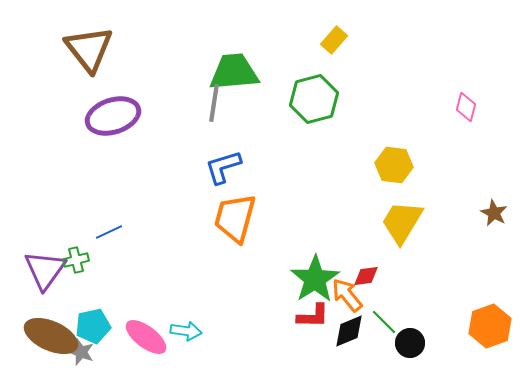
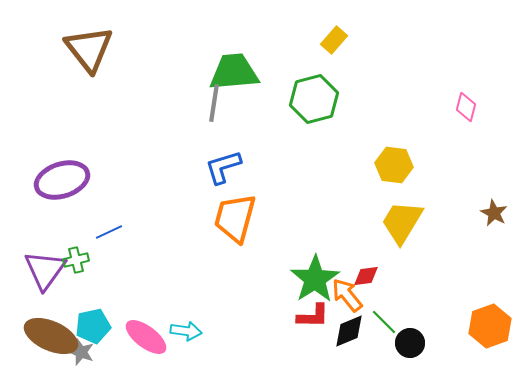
purple ellipse: moved 51 px left, 64 px down
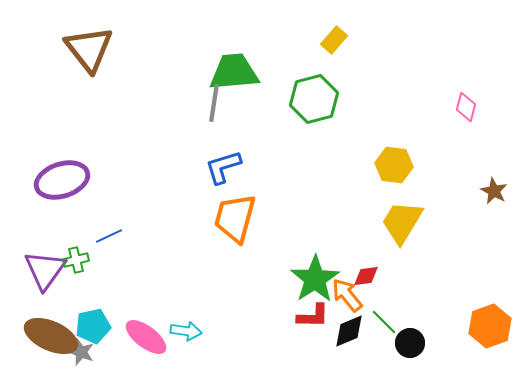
brown star: moved 22 px up
blue line: moved 4 px down
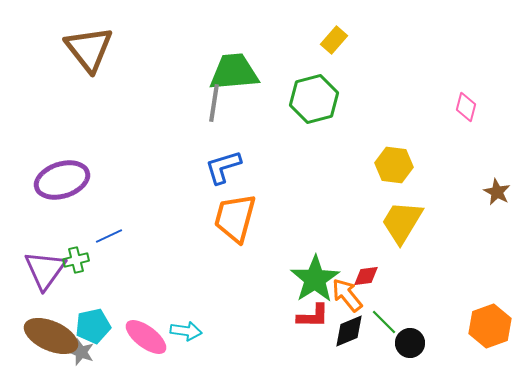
brown star: moved 3 px right, 1 px down
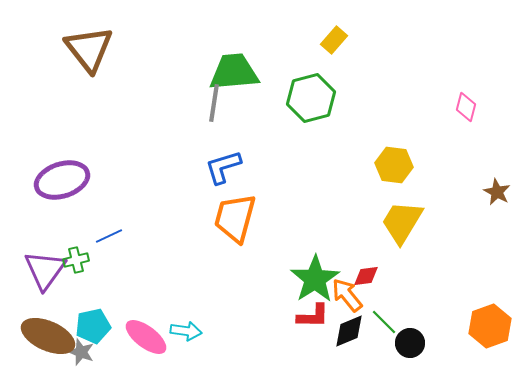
green hexagon: moved 3 px left, 1 px up
brown ellipse: moved 3 px left
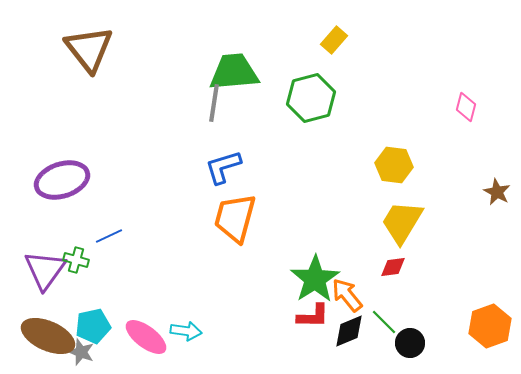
green cross: rotated 30 degrees clockwise
red diamond: moved 27 px right, 9 px up
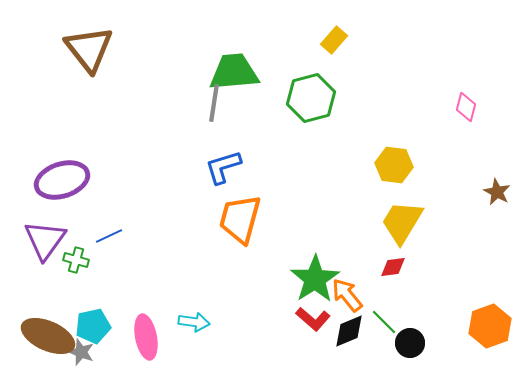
orange trapezoid: moved 5 px right, 1 px down
purple triangle: moved 30 px up
red L-shape: moved 3 px down; rotated 40 degrees clockwise
cyan arrow: moved 8 px right, 9 px up
pink ellipse: rotated 42 degrees clockwise
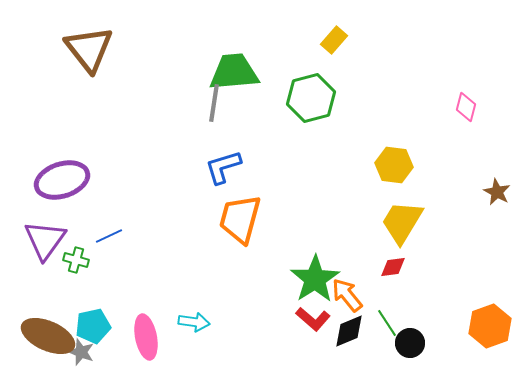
green line: moved 3 px right, 1 px down; rotated 12 degrees clockwise
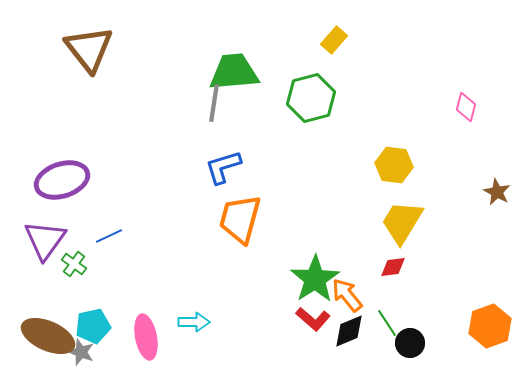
green cross: moved 2 px left, 4 px down; rotated 20 degrees clockwise
cyan arrow: rotated 8 degrees counterclockwise
